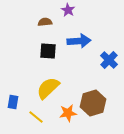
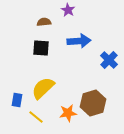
brown semicircle: moved 1 px left
black square: moved 7 px left, 3 px up
yellow semicircle: moved 5 px left
blue rectangle: moved 4 px right, 2 px up
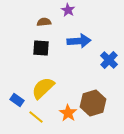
blue rectangle: rotated 64 degrees counterclockwise
orange star: rotated 30 degrees counterclockwise
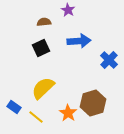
black square: rotated 30 degrees counterclockwise
blue rectangle: moved 3 px left, 7 px down
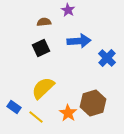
blue cross: moved 2 px left, 2 px up
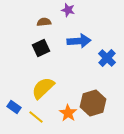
purple star: rotated 16 degrees counterclockwise
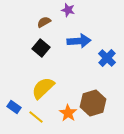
brown semicircle: rotated 24 degrees counterclockwise
black square: rotated 24 degrees counterclockwise
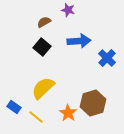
black square: moved 1 px right, 1 px up
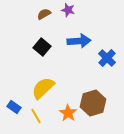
brown semicircle: moved 8 px up
yellow line: moved 1 px up; rotated 21 degrees clockwise
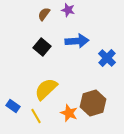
brown semicircle: rotated 24 degrees counterclockwise
blue arrow: moved 2 px left
yellow semicircle: moved 3 px right, 1 px down
blue rectangle: moved 1 px left, 1 px up
orange star: moved 1 px right; rotated 12 degrees counterclockwise
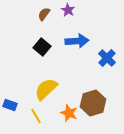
purple star: rotated 16 degrees clockwise
blue rectangle: moved 3 px left, 1 px up; rotated 16 degrees counterclockwise
